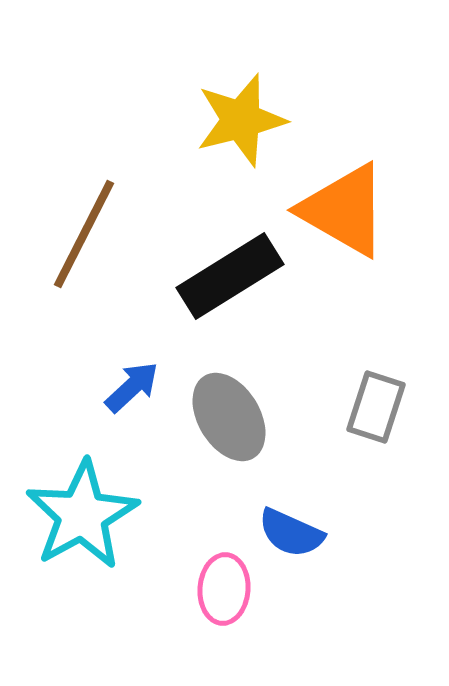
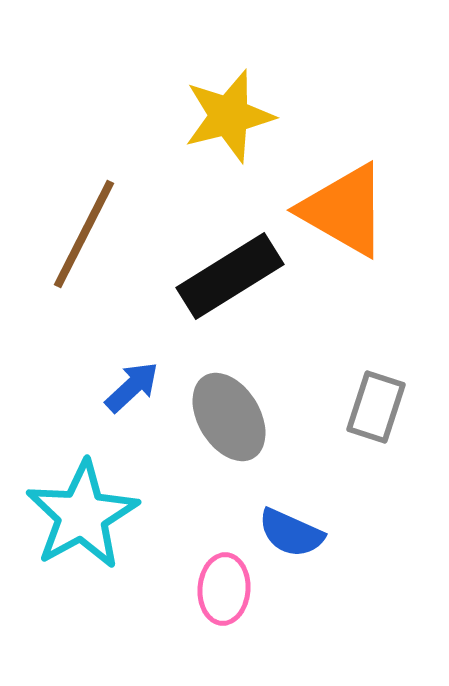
yellow star: moved 12 px left, 4 px up
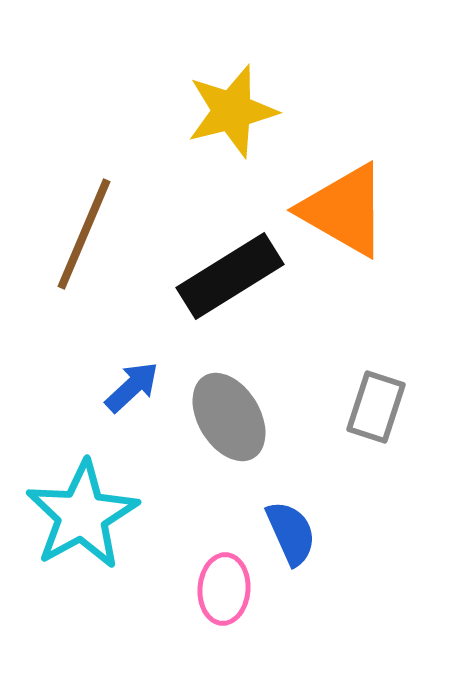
yellow star: moved 3 px right, 5 px up
brown line: rotated 4 degrees counterclockwise
blue semicircle: rotated 138 degrees counterclockwise
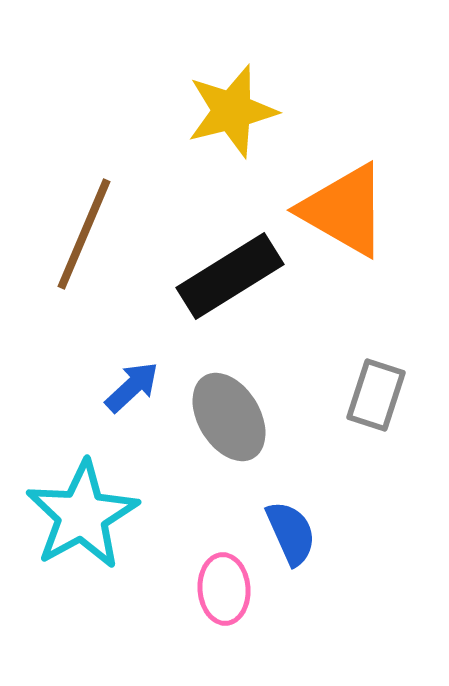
gray rectangle: moved 12 px up
pink ellipse: rotated 8 degrees counterclockwise
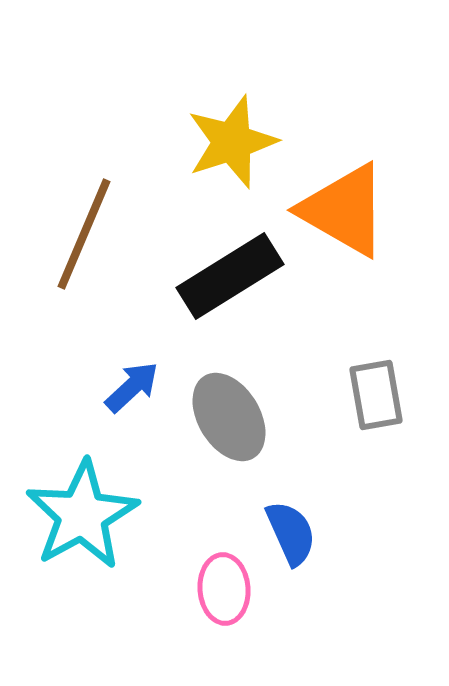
yellow star: moved 31 px down; rotated 4 degrees counterclockwise
gray rectangle: rotated 28 degrees counterclockwise
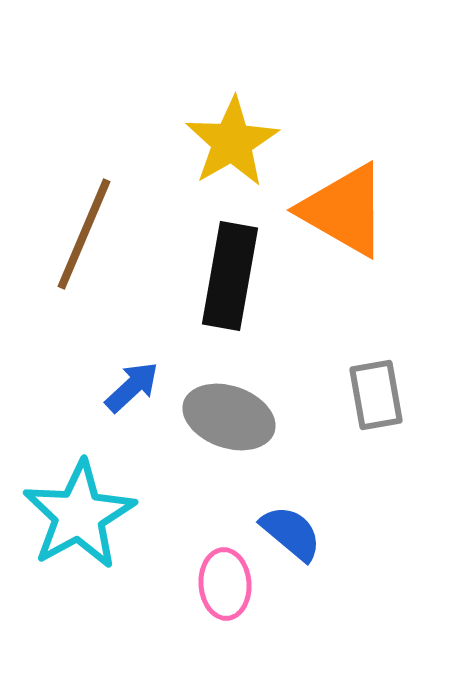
yellow star: rotated 12 degrees counterclockwise
black rectangle: rotated 48 degrees counterclockwise
gray ellipse: rotated 40 degrees counterclockwise
cyan star: moved 3 px left
blue semicircle: rotated 26 degrees counterclockwise
pink ellipse: moved 1 px right, 5 px up
